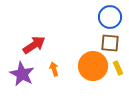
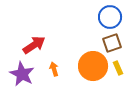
brown square: moved 2 px right; rotated 24 degrees counterclockwise
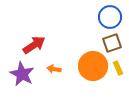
orange arrow: rotated 64 degrees counterclockwise
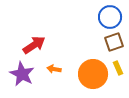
brown square: moved 2 px right, 1 px up
orange circle: moved 8 px down
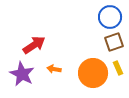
orange circle: moved 1 px up
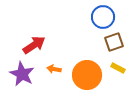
blue circle: moved 7 px left
yellow rectangle: rotated 40 degrees counterclockwise
orange circle: moved 6 px left, 2 px down
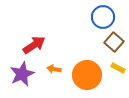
brown square: rotated 30 degrees counterclockwise
purple star: rotated 20 degrees clockwise
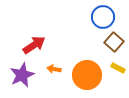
purple star: moved 1 px down
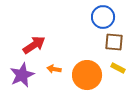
brown square: rotated 36 degrees counterclockwise
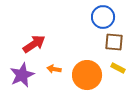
red arrow: moved 1 px up
